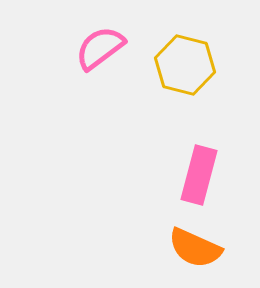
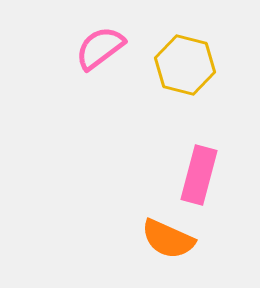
orange semicircle: moved 27 px left, 9 px up
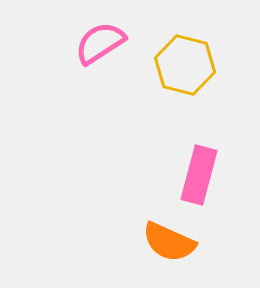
pink semicircle: moved 5 px up; rotated 4 degrees clockwise
orange semicircle: moved 1 px right, 3 px down
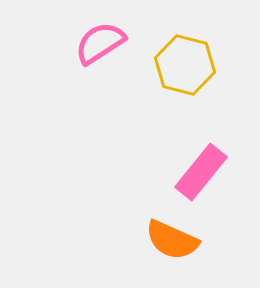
pink rectangle: moved 2 px right, 3 px up; rotated 24 degrees clockwise
orange semicircle: moved 3 px right, 2 px up
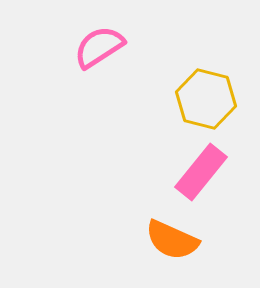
pink semicircle: moved 1 px left, 4 px down
yellow hexagon: moved 21 px right, 34 px down
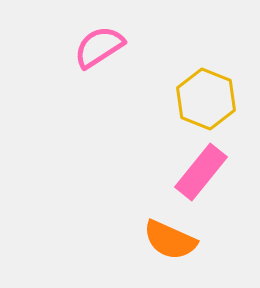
yellow hexagon: rotated 8 degrees clockwise
orange semicircle: moved 2 px left
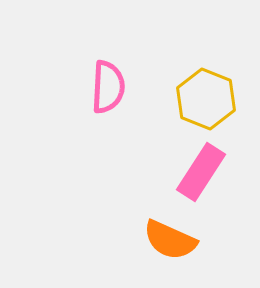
pink semicircle: moved 9 px right, 40 px down; rotated 126 degrees clockwise
pink rectangle: rotated 6 degrees counterclockwise
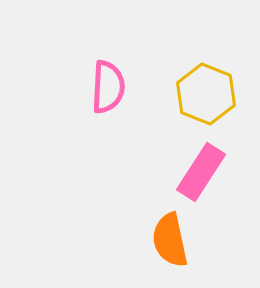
yellow hexagon: moved 5 px up
orange semicircle: rotated 54 degrees clockwise
